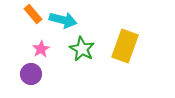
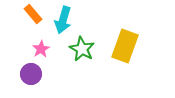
cyan arrow: rotated 92 degrees clockwise
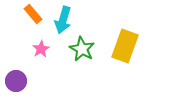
purple circle: moved 15 px left, 7 px down
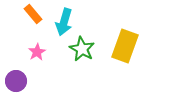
cyan arrow: moved 1 px right, 2 px down
pink star: moved 4 px left, 3 px down
